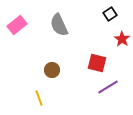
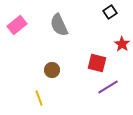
black square: moved 2 px up
red star: moved 5 px down
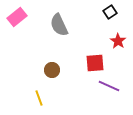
pink rectangle: moved 8 px up
red star: moved 4 px left, 3 px up
red square: moved 2 px left; rotated 18 degrees counterclockwise
purple line: moved 1 px right, 1 px up; rotated 55 degrees clockwise
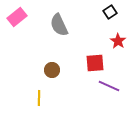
yellow line: rotated 21 degrees clockwise
